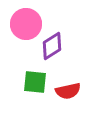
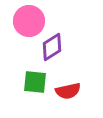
pink circle: moved 3 px right, 3 px up
purple diamond: moved 1 px down
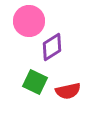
green square: rotated 20 degrees clockwise
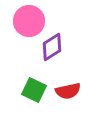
green square: moved 1 px left, 8 px down
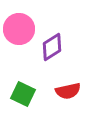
pink circle: moved 10 px left, 8 px down
green square: moved 11 px left, 4 px down
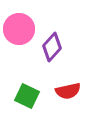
purple diamond: rotated 16 degrees counterclockwise
green square: moved 4 px right, 2 px down
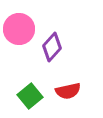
green square: moved 3 px right; rotated 25 degrees clockwise
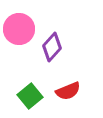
red semicircle: rotated 10 degrees counterclockwise
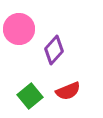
purple diamond: moved 2 px right, 3 px down
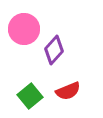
pink circle: moved 5 px right
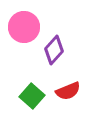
pink circle: moved 2 px up
green square: moved 2 px right; rotated 10 degrees counterclockwise
